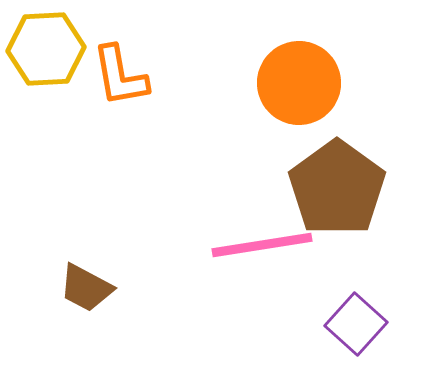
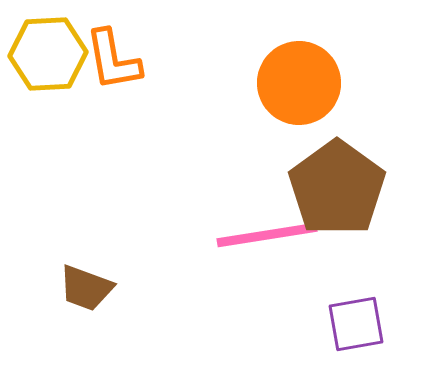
yellow hexagon: moved 2 px right, 5 px down
orange L-shape: moved 7 px left, 16 px up
pink line: moved 5 px right, 10 px up
brown trapezoid: rotated 8 degrees counterclockwise
purple square: rotated 38 degrees clockwise
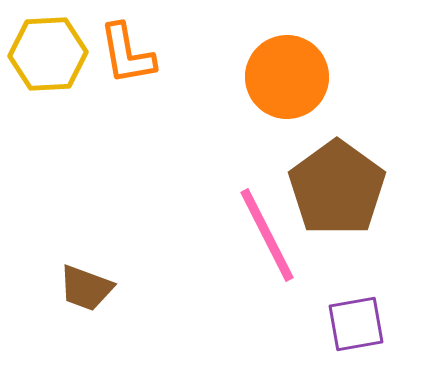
orange L-shape: moved 14 px right, 6 px up
orange circle: moved 12 px left, 6 px up
pink line: rotated 72 degrees clockwise
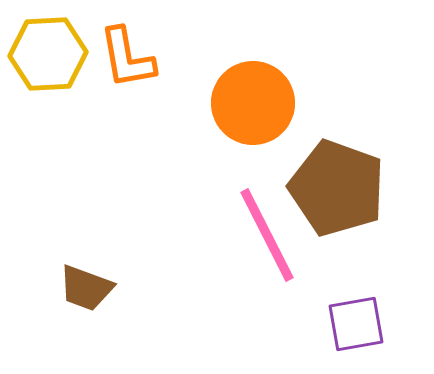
orange L-shape: moved 4 px down
orange circle: moved 34 px left, 26 px down
brown pentagon: rotated 16 degrees counterclockwise
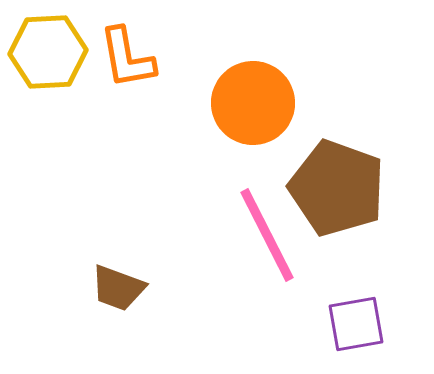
yellow hexagon: moved 2 px up
brown trapezoid: moved 32 px right
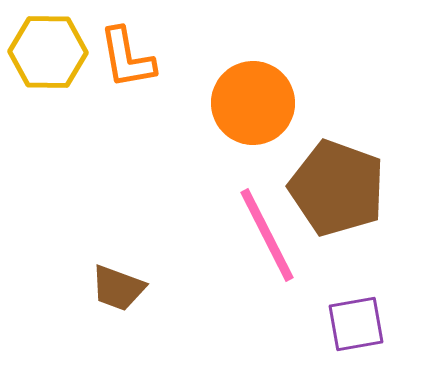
yellow hexagon: rotated 4 degrees clockwise
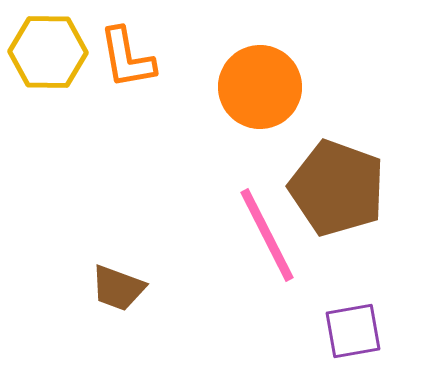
orange circle: moved 7 px right, 16 px up
purple square: moved 3 px left, 7 px down
